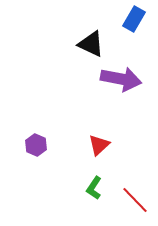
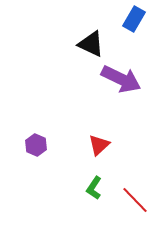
purple arrow: rotated 15 degrees clockwise
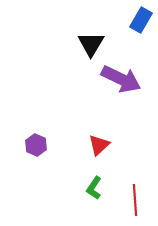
blue rectangle: moved 7 px right, 1 px down
black triangle: rotated 36 degrees clockwise
red line: rotated 40 degrees clockwise
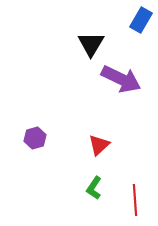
purple hexagon: moved 1 px left, 7 px up; rotated 20 degrees clockwise
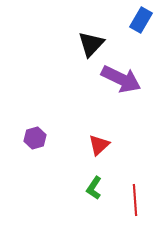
black triangle: rotated 12 degrees clockwise
